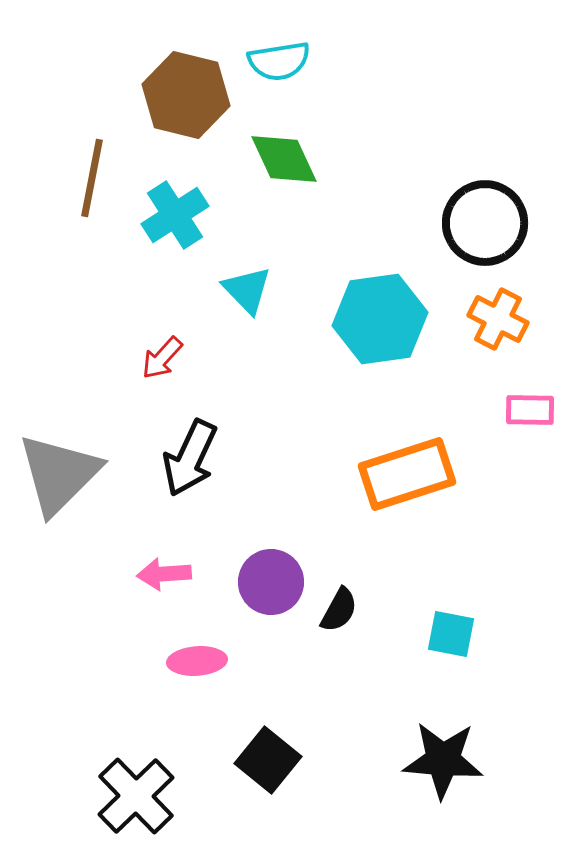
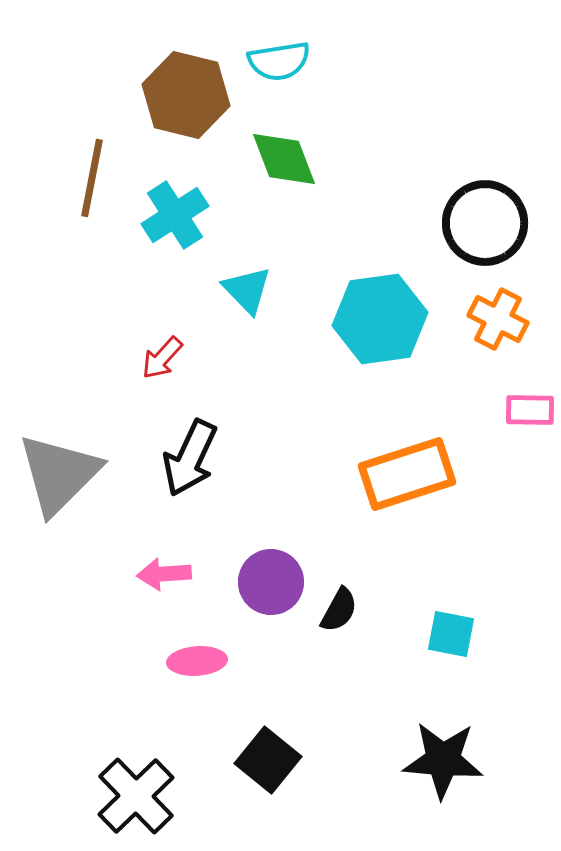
green diamond: rotated 4 degrees clockwise
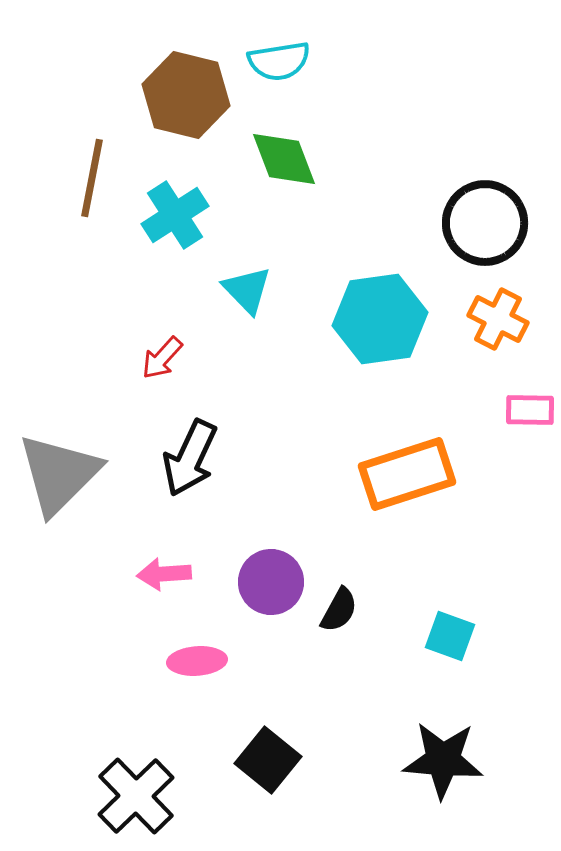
cyan square: moved 1 px left, 2 px down; rotated 9 degrees clockwise
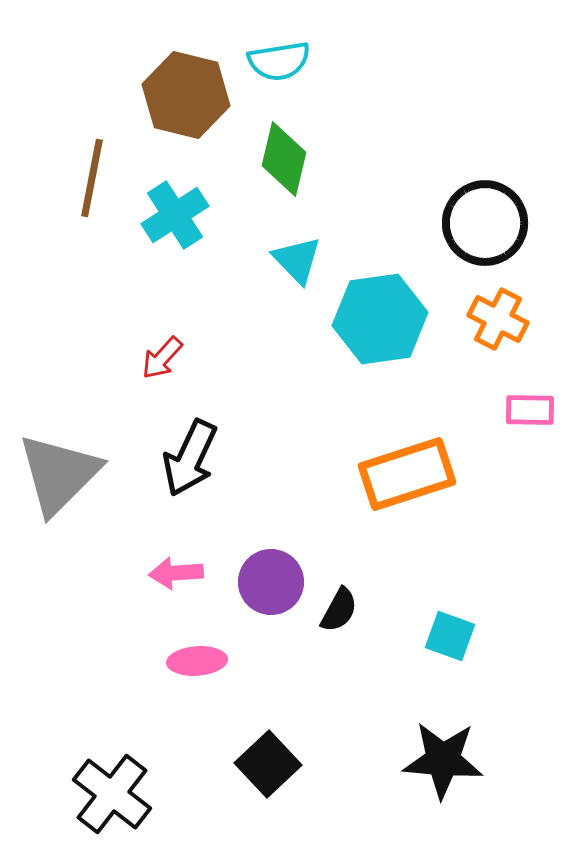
green diamond: rotated 34 degrees clockwise
cyan triangle: moved 50 px right, 30 px up
pink arrow: moved 12 px right, 1 px up
black square: moved 4 px down; rotated 8 degrees clockwise
black cross: moved 24 px left, 2 px up; rotated 8 degrees counterclockwise
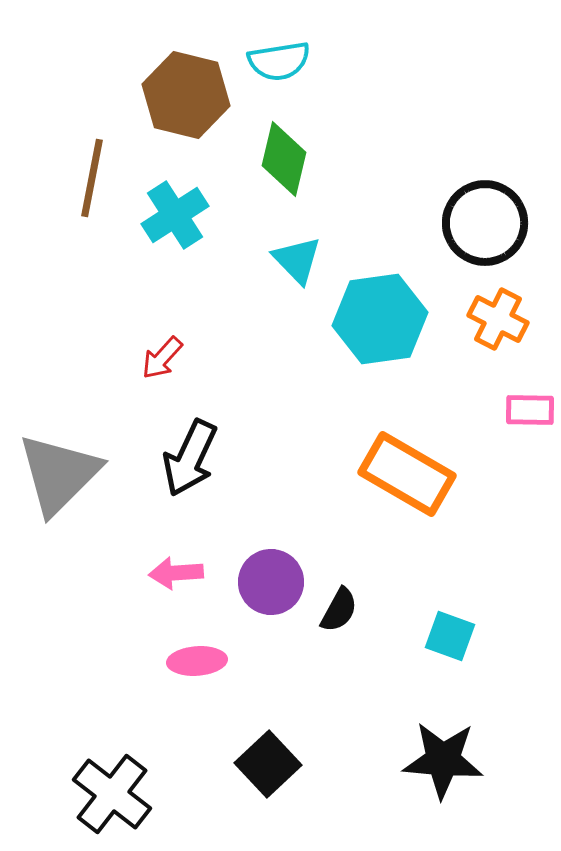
orange rectangle: rotated 48 degrees clockwise
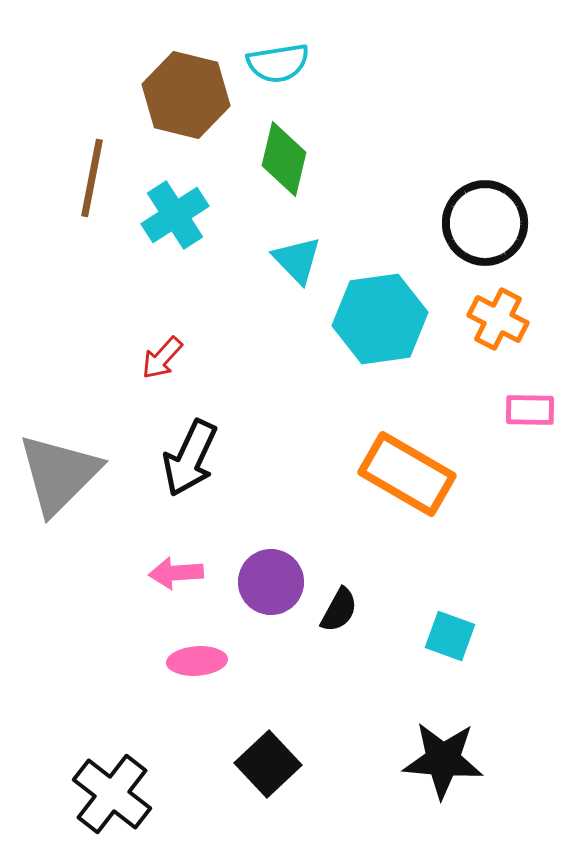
cyan semicircle: moved 1 px left, 2 px down
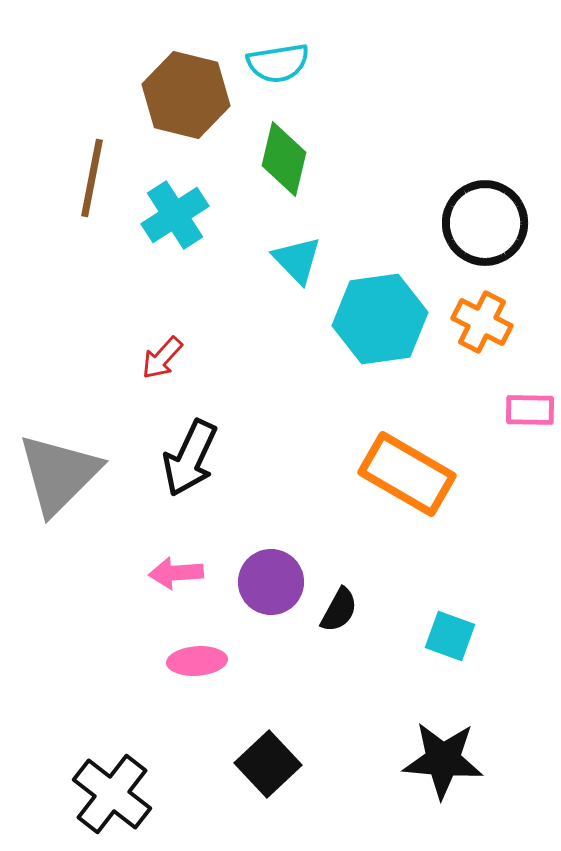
orange cross: moved 16 px left, 3 px down
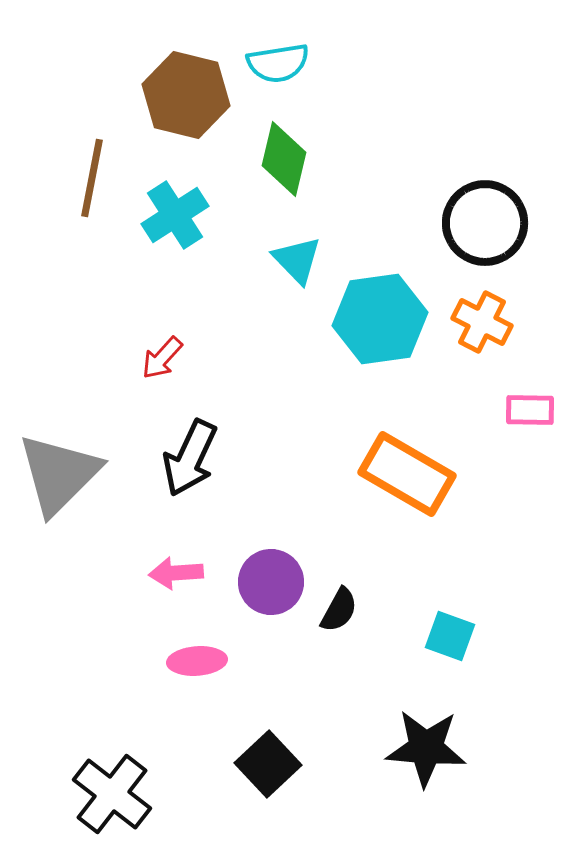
black star: moved 17 px left, 12 px up
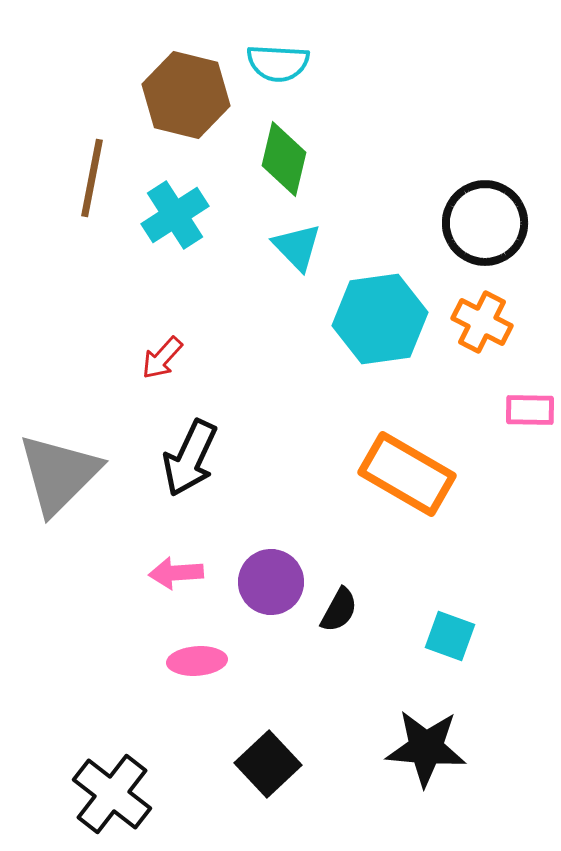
cyan semicircle: rotated 12 degrees clockwise
cyan triangle: moved 13 px up
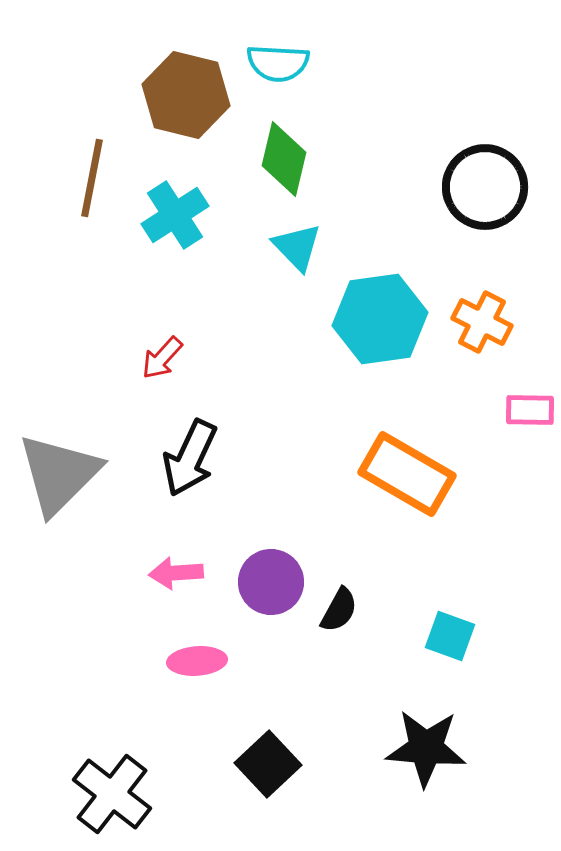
black circle: moved 36 px up
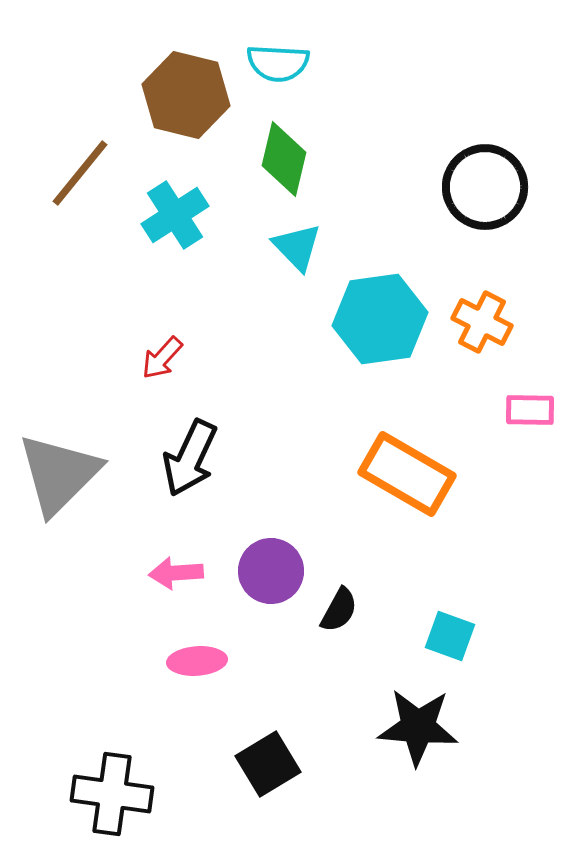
brown line: moved 12 px left, 5 px up; rotated 28 degrees clockwise
purple circle: moved 11 px up
black star: moved 8 px left, 21 px up
black square: rotated 12 degrees clockwise
black cross: rotated 30 degrees counterclockwise
